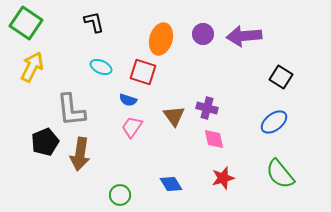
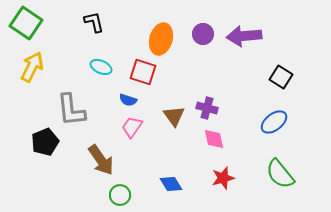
brown arrow: moved 21 px right, 6 px down; rotated 44 degrees counterclockwise
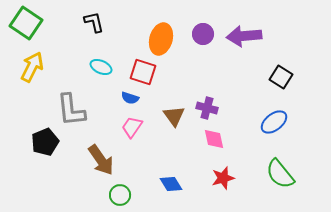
blue semicircle: moved 2 px right, 2 px up
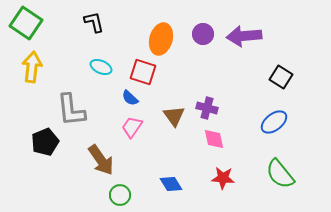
yellow arrow: rotated 20 degrees counterclockwise
blue semicircle: rotated 24 degrees clockwise
red star: rotated 20 degrees clockwise
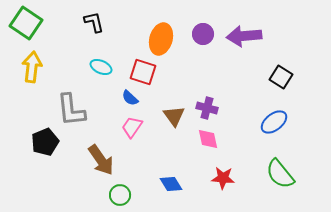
pink diamond: moved 6 px left
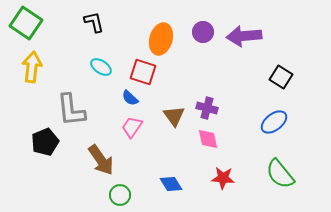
purple circle: moved 2 px up
cyan ellipse: rotated 10 degrees clockwise
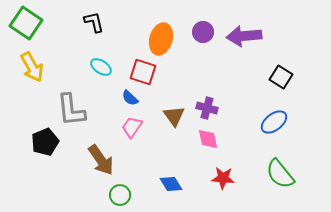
yellow arrow: rotated 144 degrees clockwise
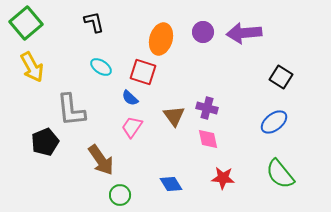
green square: rotated 16 degrees clockwise
purple arrow: moved 3 px up
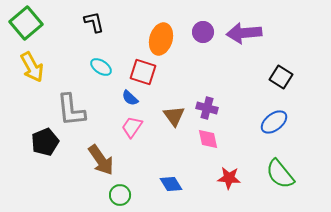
red star: moved 6 px right
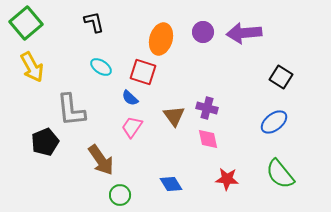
red star: moved 2 px left, 1 px down
